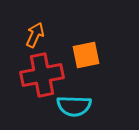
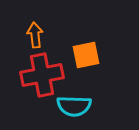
orange arrow: rotated 30 degrees counterclockwise
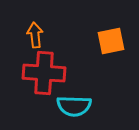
orange square: moved 25 px right, 14 px up
red cross: moved 2 px right, 2 px up; rotated 15 degrees clockwise
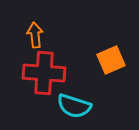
orange square: moved 19 px down; rotated 12 degrees counterclockwise
cyan semicircle: rotated 16 degrees clockwise
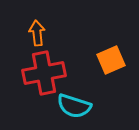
orange arrow: moved 2 px right, 2 px up
red cross: rotated 15 degrees counterclockwise
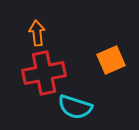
cyan semicircle: moved 1 px right, 1 px down
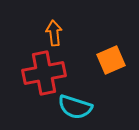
orange arrow: moved 17 px right
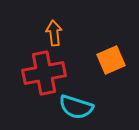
cyan semicircle: moved 1 px right
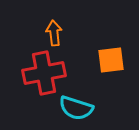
orange square: rotated 16 degrees clockwise
cyan semicircle: moved 1 px down
